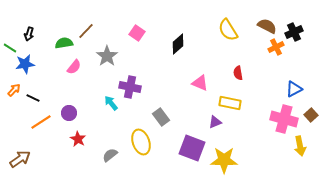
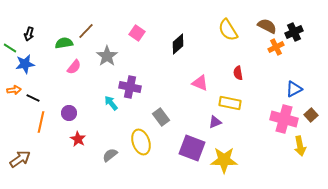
orange arrow: rotated 40 degrees clockwise
orange line: rotated 45 degrees counterclockwise
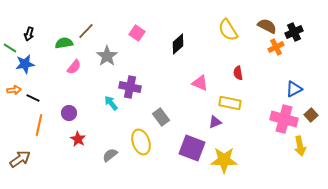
orange line: moved 2 px left, 3 px down
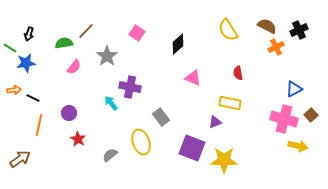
black cross: moved 5 px right, 2 px up
blue star: moved 1 px right, 1 px up
pink triangle: moved 7 px left, 5 px up
yellow arrow: moved 2 px left; rotated 66 degrees counterclockwise
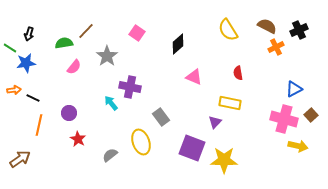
pink triangle: moved 1 px right, 1 px up
purple triangle: rotated 24 degrees counterclockwise
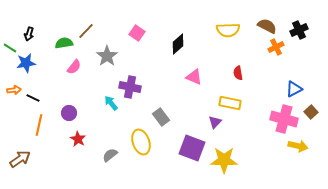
yellow semicircle: rotated 60 degrees counterclockwise
brown square: moved 3 px up
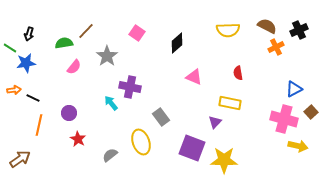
black diamond: moved 1 px left, 1 px up
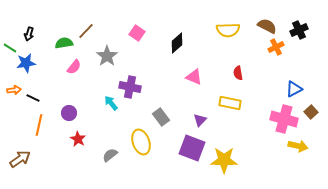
purple triangle: moved 15 px left, 2 px up
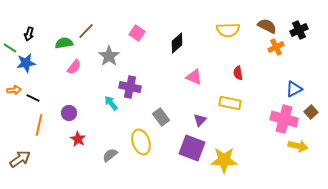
gray star: moved 2 px right
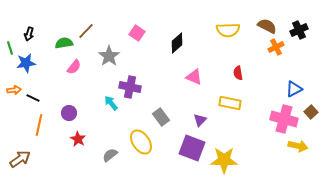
green line: rotated 40 degrees clockwise
yellow ellipse: rotated 15 degrees counterclockwise
